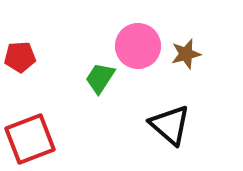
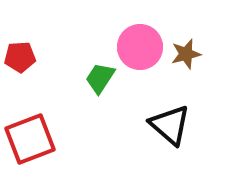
pink circle: moved 2 px right, 1 px down
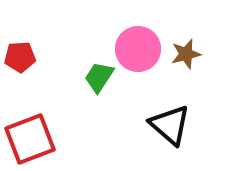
pink circle: moved 2 px left, 2 px down
green trapezoid: moved 1 px left, 1 px up
